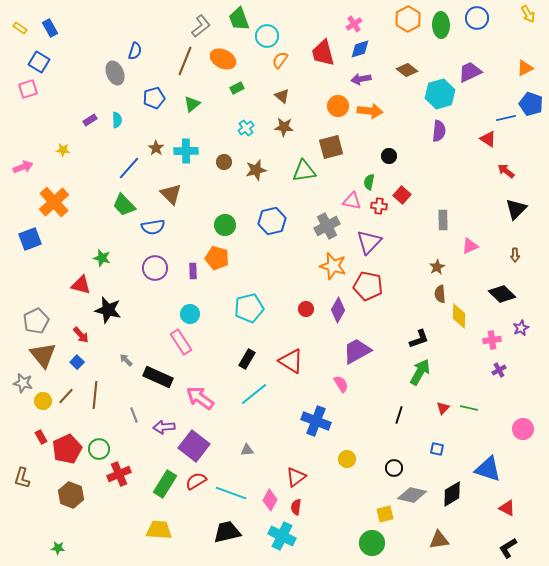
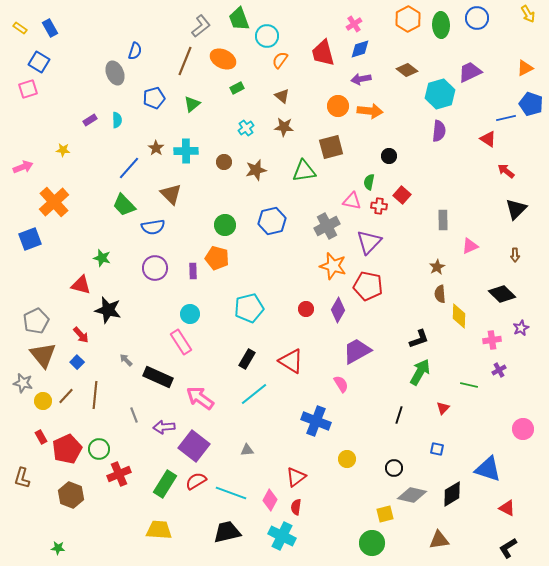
green line at (469, 408): moved 23 px up
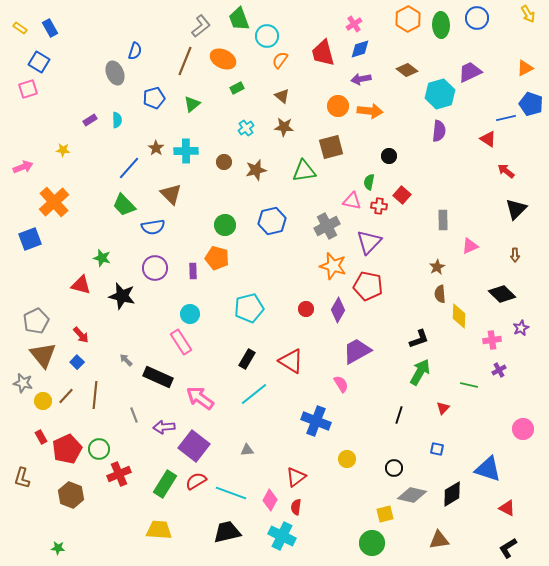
black star at (108, 310): moved 14 px right, 14 px up
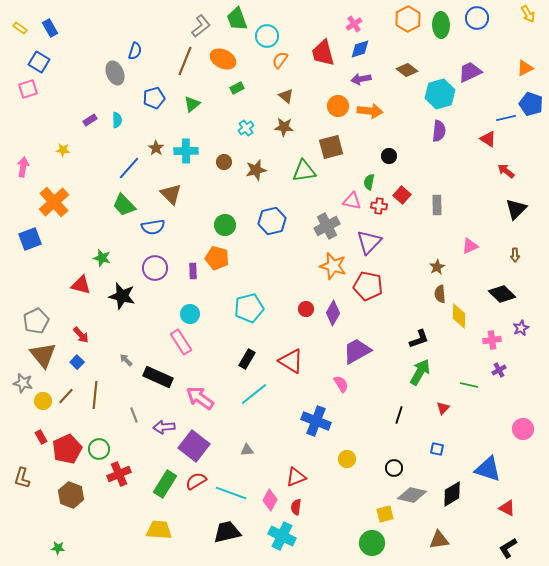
green trapezoid at (239, 19): moved 2 px left
brown triangle at (282, 96): moved 4 px right
pink arrow at (23, 167): rotated 60 degrees counterclockwise
gray rectangle at (443, 220): moved 6 px left, 15 px up
purple diamond at (338, 310): moved 5 px left, 3 px down
red triangle at (296, 477): rotated 15 degrees clockwise
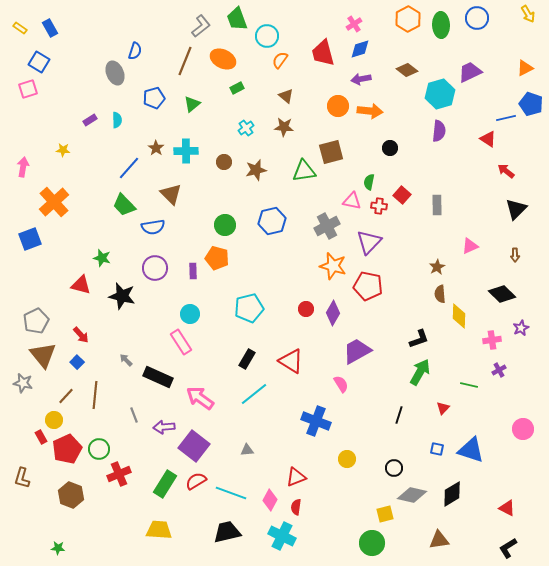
brown square at (331, 147): moved 5 px down
black circle at (389, 156): moved 1 px right, 8 px up
yellow circle at (43, 401): moved 11 px right, 19 px down
blue triangle at (488, 469): moved 17 px left, 19 px up
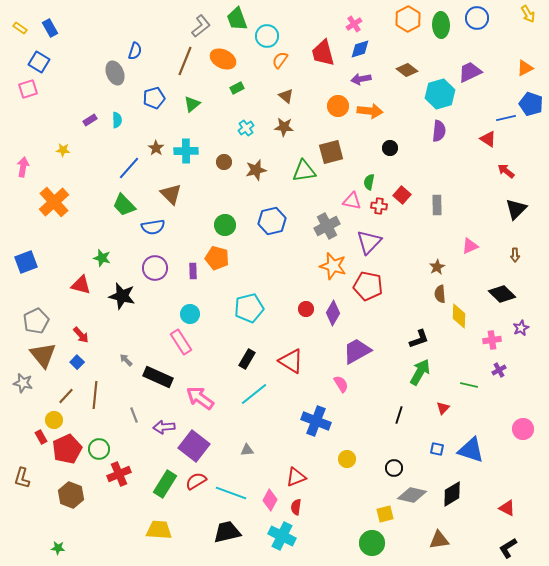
blue square at (30, 239): moved 4 px left, 23 px down
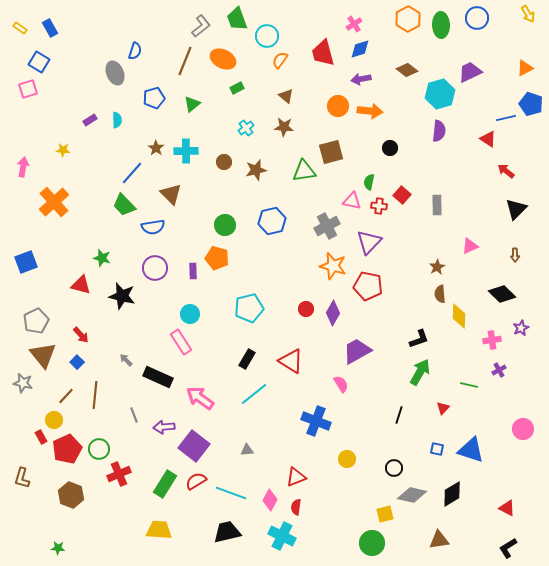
blue line at (129, 168): moved 3 px right, 5 px down
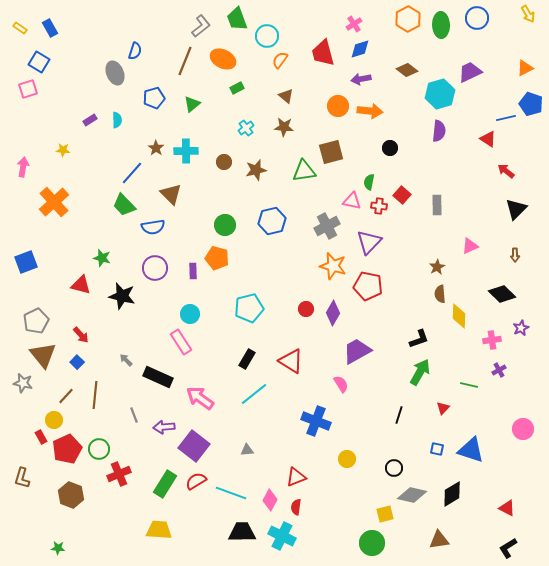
black trapezoid at (227, 532): moved 15 px right; rotated 12 degrees clockwise
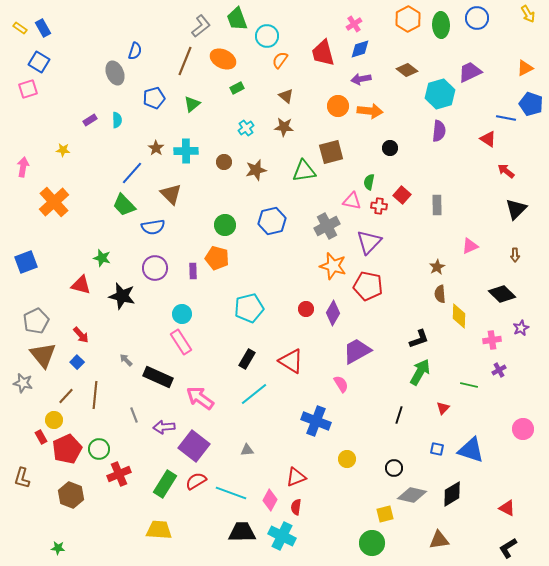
blue rectangle at (50, 28): moved 7 px left
blue line at (506, 118): rotated 24 degrees clockwise
cyan circle at (190, 314): moved 8 px left
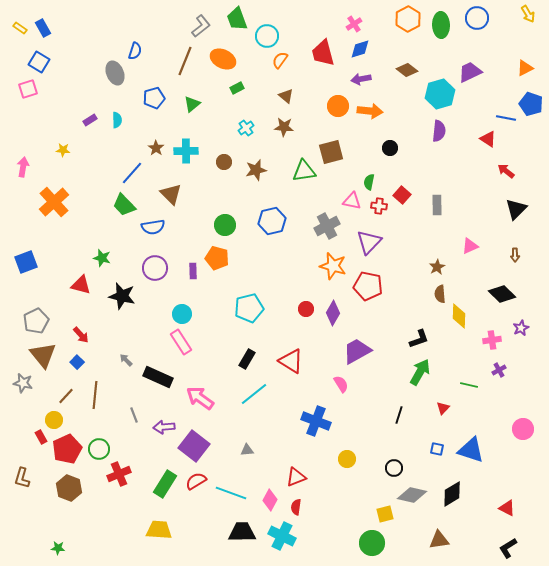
brown hexagon at (71, 495): moved 2 px left, 7 px up
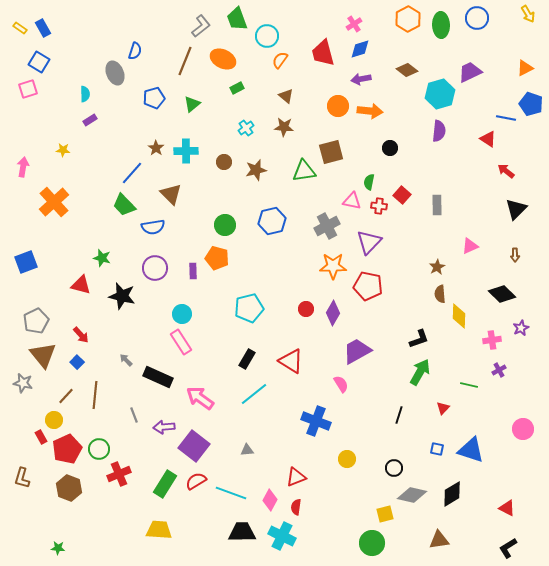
cyan semicircle at (117, 120): moved 32 px left, 26 px up
orange star at (333, 266): rotated 16 degrees counterclockwise
